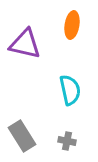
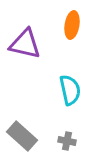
gray rectangle: rotated 16 degrees counterclockwise
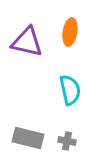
orange ellipse: moved 2 px left, 7 px down
purple triangle: moved 2 px right, 2 px up
gray rectangle: moved 6 px right, 2 px down; rotated 28 degrees counterclockwise
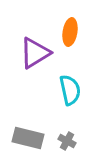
purple triangle: moved 8 px right, 11 px down; rotated 44 degrees counterclockwise
gray cross: rotated 18 degrees clockwise
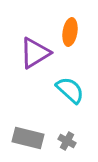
cyan semicircle: rotated 36 degrees counterclockwise
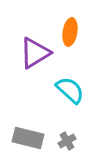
gray cross: rotated 30 degrees clockwise
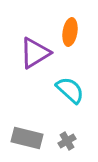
gray rectangle: moved 1 px left
